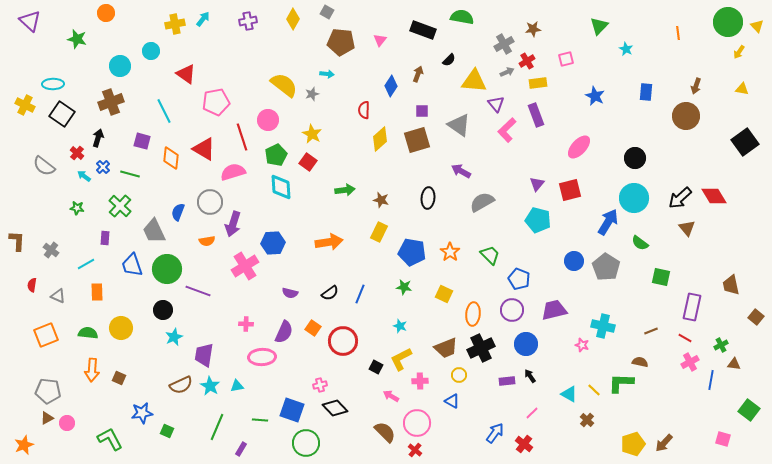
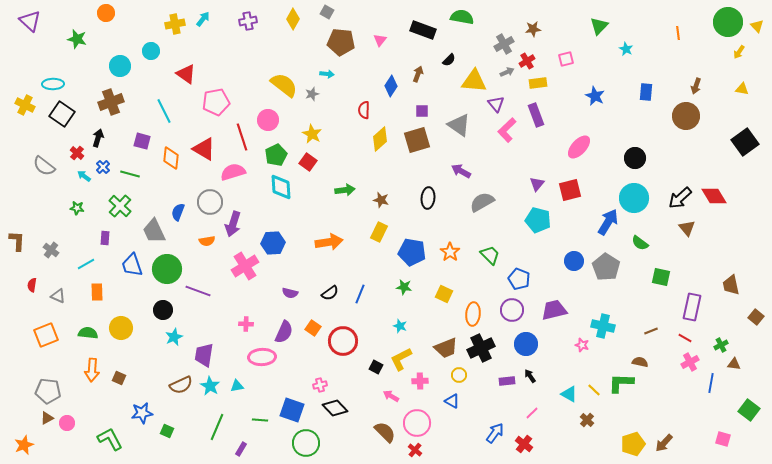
blue line at (711, 380): moved 3 px down
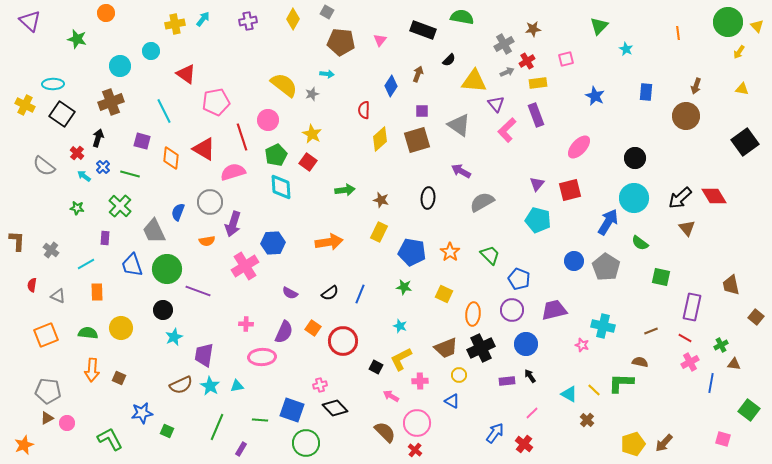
purple semicircle at (290, 293): rotated 14 degrees clockwise
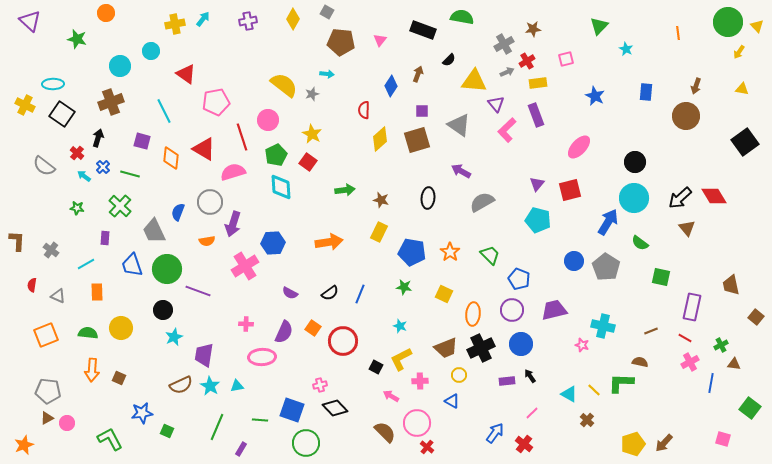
black circle at (635, 158): moved 4 px down
blue circle at (526, 344): moved 5 px left
green square at (749, 410): moved 1 px right, 2 px up
red cross at (415, 450): moved 12 px right, 3 px up
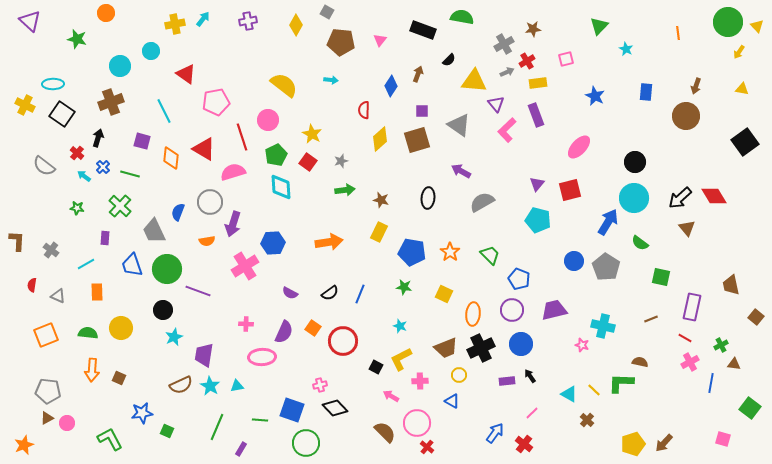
yellow diamond at (293, 19): moved 3 px right, 6 px down
cyan arrow at (327, 74): moved 4 px right, 6 px down
gray star at (312, 94): moved 29 px right, 67 px down
brown line at (651, 331): moved 12 px up
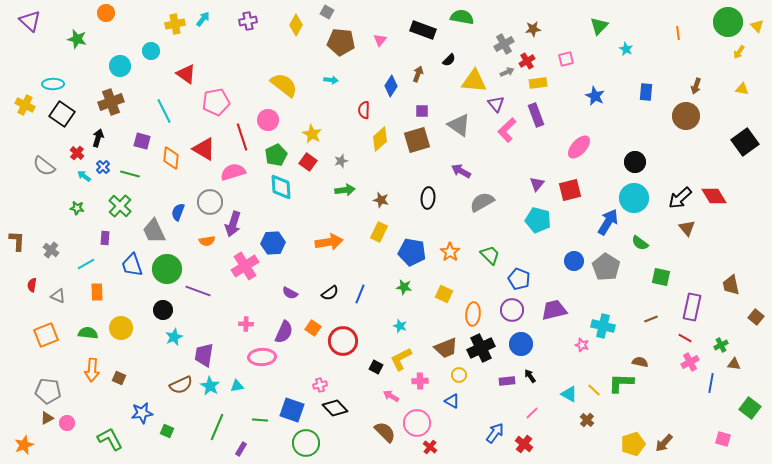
red cross at (427, 447): moved 3 px right
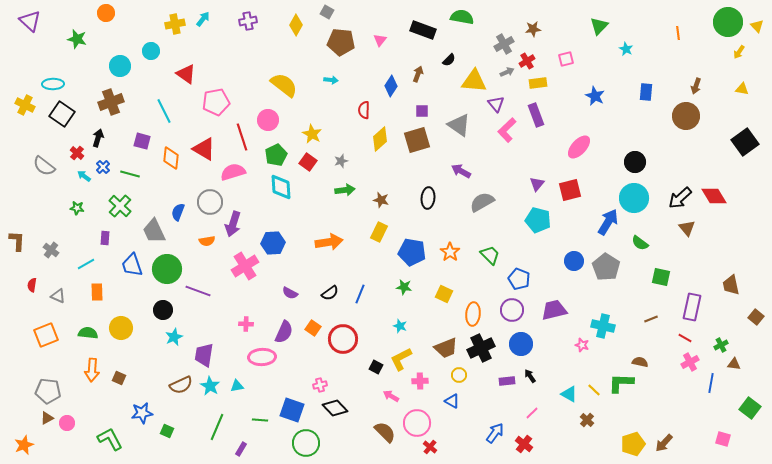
red circle at (343, 341): moved 2 px up
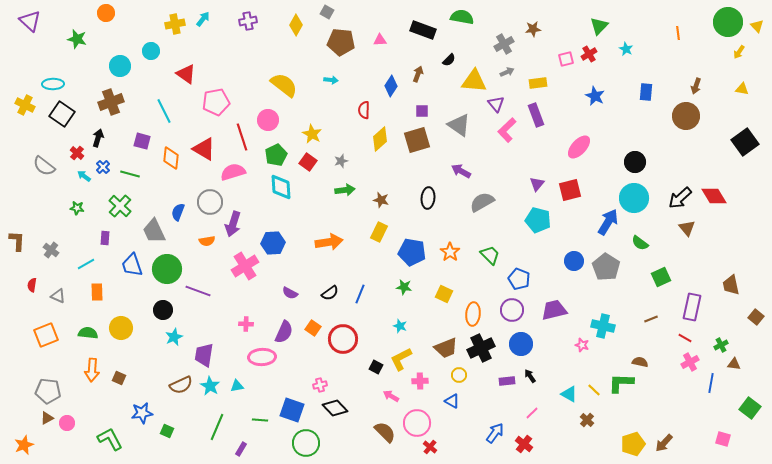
pink triangle at (380, 40): rotated 48 degrees clockwise
red cross at (527, 61): moved 62 px right, 7 px up
green square at (661, 277): rotated 36 degrees counterclockwise
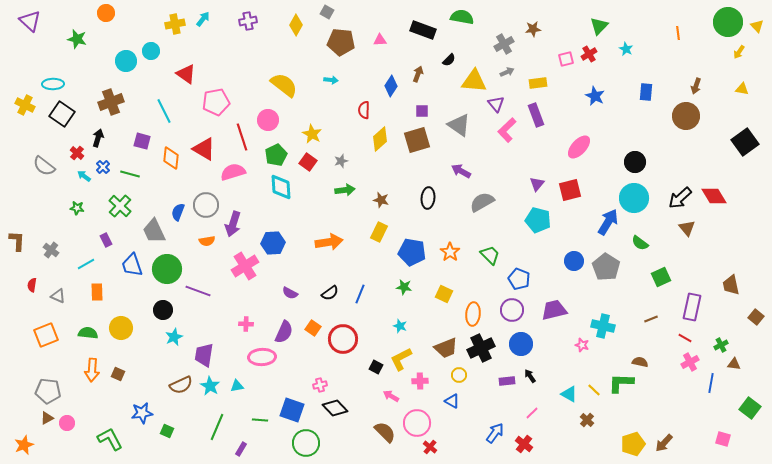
cyan circle at (120, 66): moved 6 px right, 5 px up
gray circle at (210, 202): moved 4 px left, 3 px down
purple rectangle at (105, 238): moved 1 px right, 2 px down; rotated 32 degrees counterclockwise
brown square at (119, 378): moved 1 px left, 4 px up
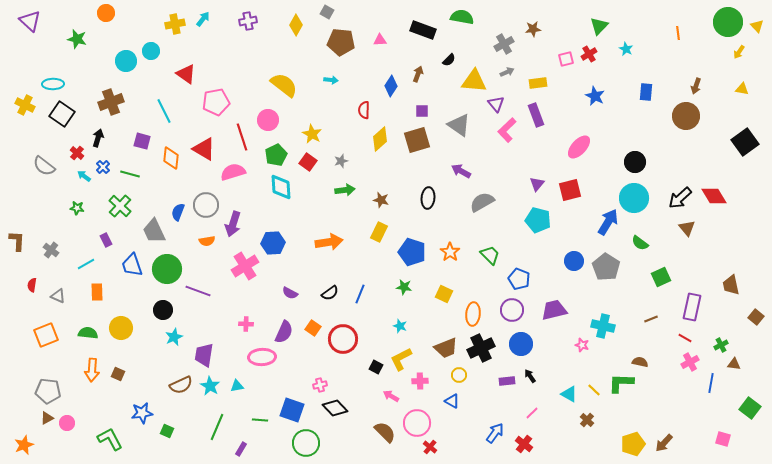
blue pentagon at (412, 252): rotated 8 degrees clockwise
